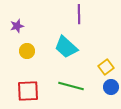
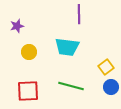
cyan trapezoid: moved 1 px right; rotated 35 degrees counterclockwise
yellow circle: moved 2 px right, 1 px down
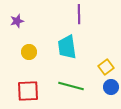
purple star: moved 5 px up
cyan trapezoid: rotated 75 degrees clockwise
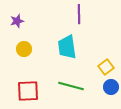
yellow circle: moved 5 px left, 3 px up
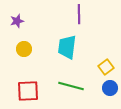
cyan trapezoid: rotated 15 degrees clockwise
blue circle: moved 1 px left, 1 px down
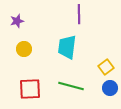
red square: moved 2 px right, 2 px up
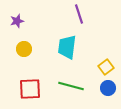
purple line: rotated 18 degrees counterclockwise
blue circle: moved 2 px left
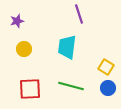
yellow square: rotated 21 degrees counterclockwise
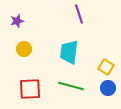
cyan trapezoid: moved 2 px right, 5 px down
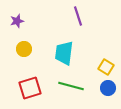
purple line: moved 1 px left, 2 px down
cyan trapezoid: moved 5 px left, 1 px down
red square: moved 1 px up; rotated 15 degrees counterclockwise
